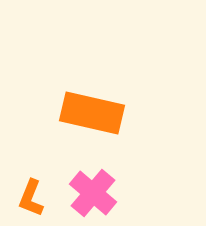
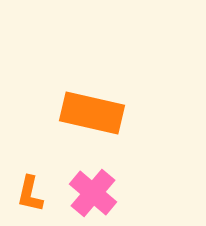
orange L-shape: moved 1 px left, 4 px up; rotated 9 degrees counterclockwise
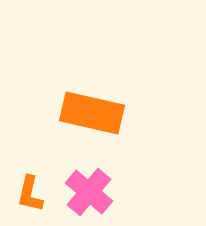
pink cross: moved 4 px left, 1 px up
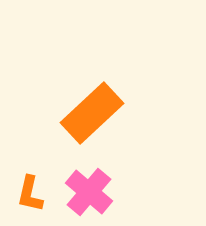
orange rectangle: rotated 56 degrees counterclockwise
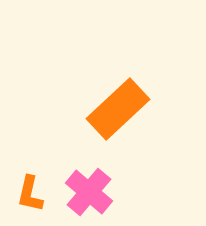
orange rectangle: moved 26 px right, 4 px up
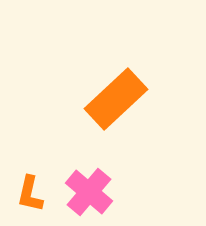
orange rectangle: moved 2 px left, 10 px up
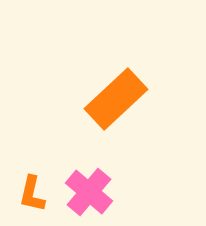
orange L-shape: moved 2 px right
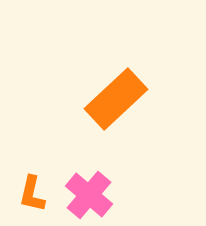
pink cross: moved 3 px down
